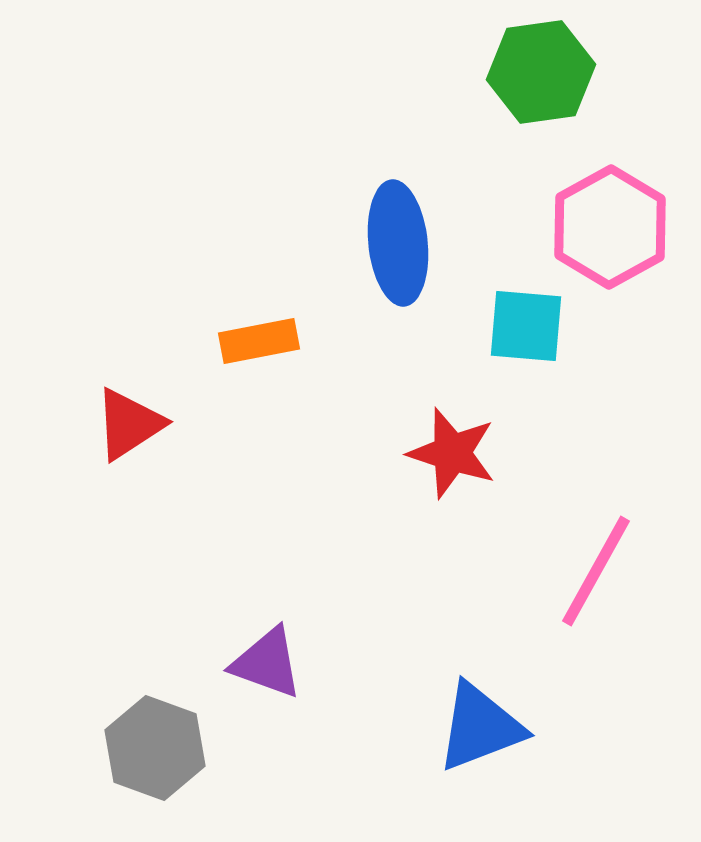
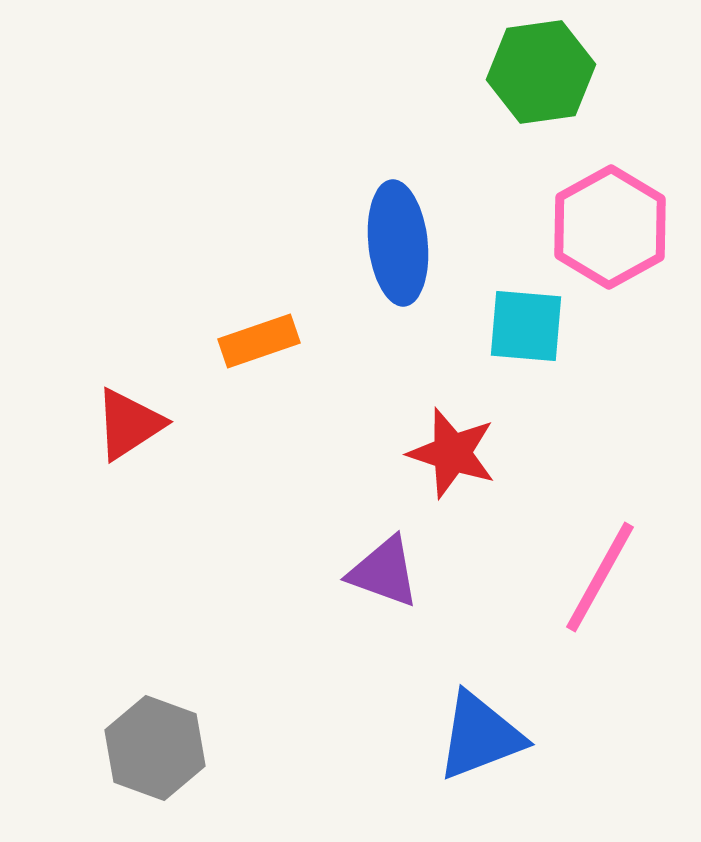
orange rectangle: rotated 8 degrees counterclockwise
pink line: moved 4 px right, 6 px down
purple triangle: moved 117 px right, 91 px up
blue triangle: moved 9 px down
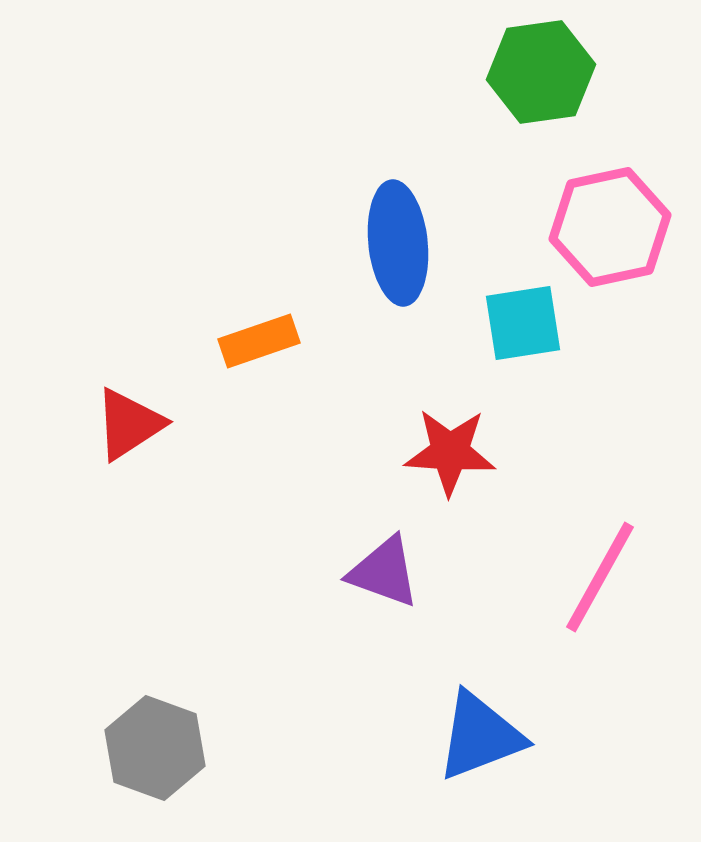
pink hexagon: rotated 17 degrees clockwise
cyan square: moved 3 px left, 3 px up; rotated 14 degrees counterclockwise
red star: moved 2 px left, 1 px up; rotated 14 degrees counterclockwise
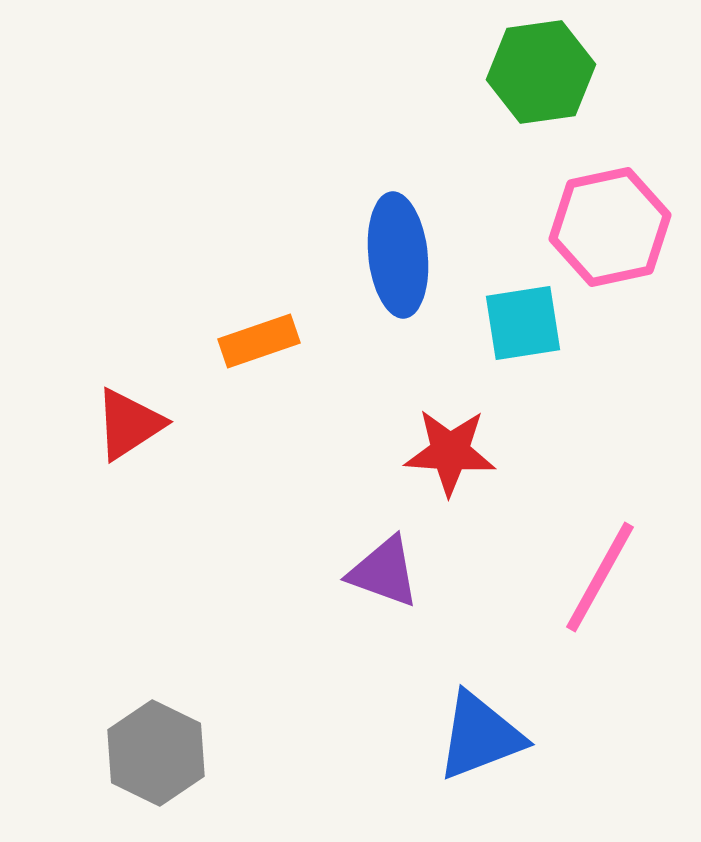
blue ellipse: moved 12 px down
gray hexagon: moved 1 px right, 5 px down; rotated 6 degrees clockwise
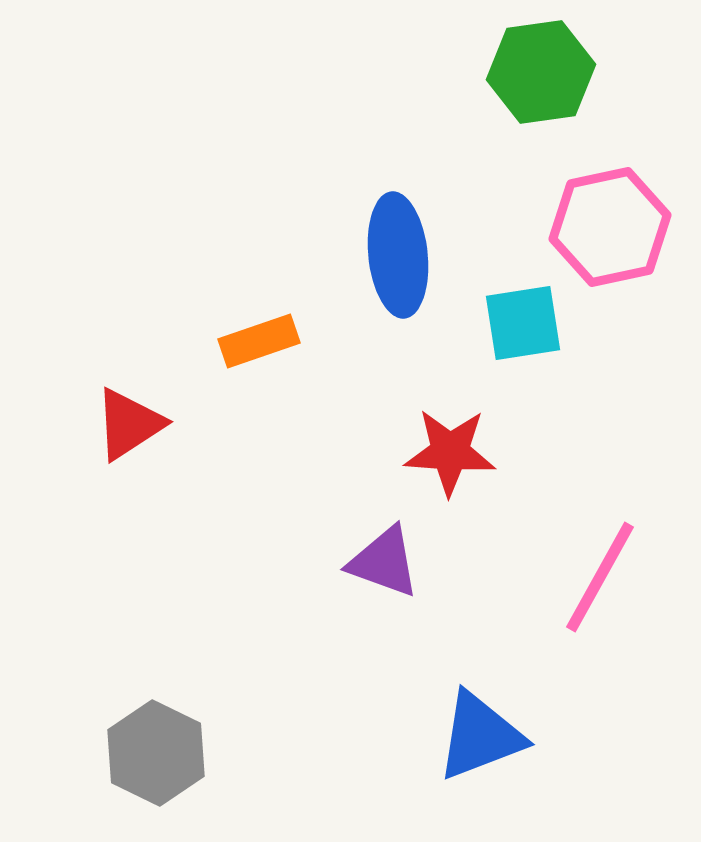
purple triangle: moved 10 px up
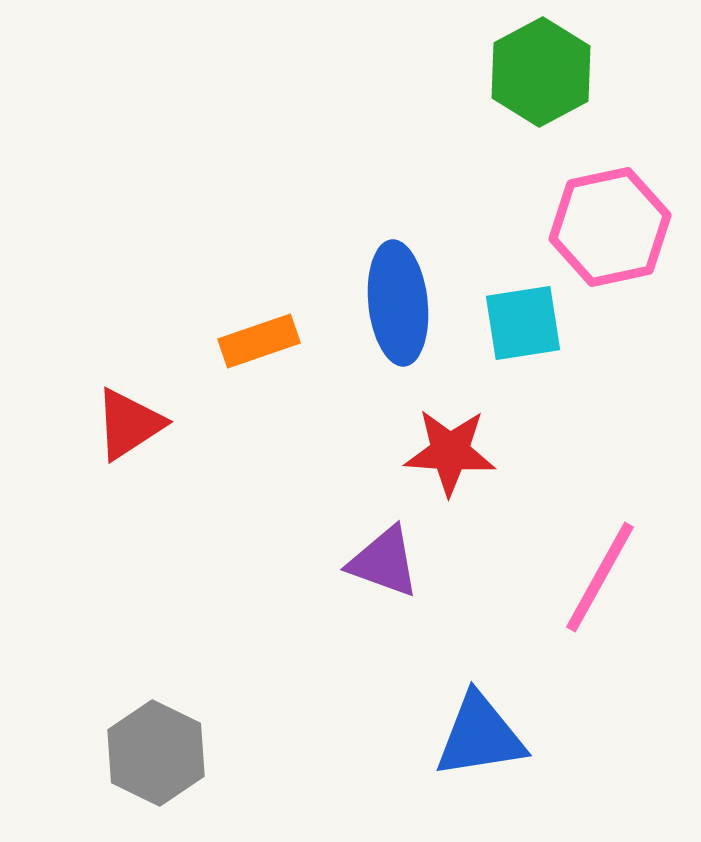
green hexagon: rotated 20 degrees counterclockwise
blue ellipse: moved 48 px down
blue triangle: rotated 12 degrees clockwise
